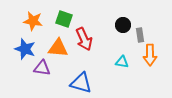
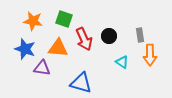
black circle: moved 14 px left, 11 px down
cyan triangle: rotated 24 degrees clockwise
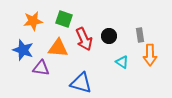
orange star: rotated 18 degrees counterclockwise
blue star: moved 2 px left, 1 px down
purple triangle: moved 1 px left
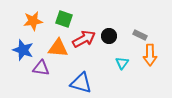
gray rectangle: rotated 56 degrees counterclockwise
red arrow: rotated 95 degrees counterclockwise
cyan triangle: moved 1 px down; rotated 32 degrees clockwise
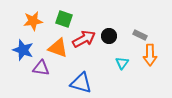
orange triangle: rotated 15 degrees clockwise
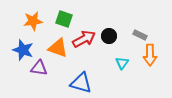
purple triangle: moved 2 px left
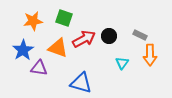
green square: moved 1 px up
blue star: rotated 20 degrees clockwise
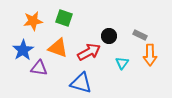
red arrow: moved 5 px right, 13 px down
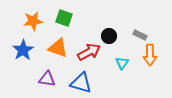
purple triangle: moved 8 px right, 11 px down
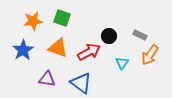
green square: moved 2 px left
orange arrow: rotated 35 degrees clockwise
blue triangle: rotated 20 degrees clockwise
